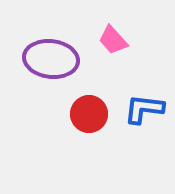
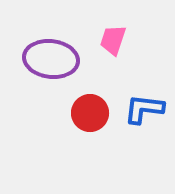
pink trapezoid: rotated 60 degrees clockwise
red circle: moved 1 px right, 1 px up
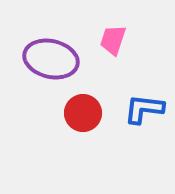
purple ellipse: rotated 6 degrees clockwise
red circle: moved 7 px left
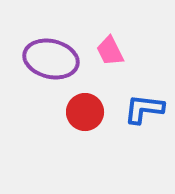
pink trapezoid: moved 3 px left, 11 px down; rotated 44 degrees counterclockwise
red circle: moved 2 px right, 1 px up
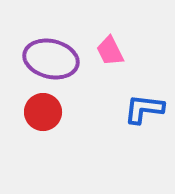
red circle: moved 42 px left
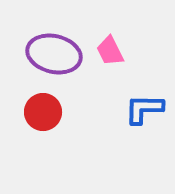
purple ellipse: moved 3 px right, 5 px up
blue L-shape: rotated 6 degrees counterclockwise
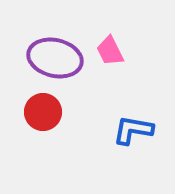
purple ellipse: moved 1 px right, 4 px down
blue L-shape: moved 11 px left, 21 px down; rotated 9 degrees clockwise
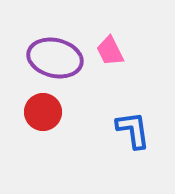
blue L-shape: rotated 72 degrees clockwise
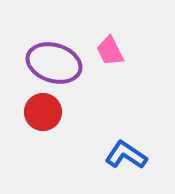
purple ellipse: moved 1 px left, 5 px down; rotated 4 degrees clockwise
blue L-shape: moved 7 px left, 25 px down; rotated 48 degrees counterclockwise
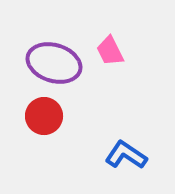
red circle: moved 1 px right, 4 px down
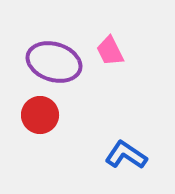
purple ellipse: moved 1 px up
red circle: moved 4 px left, 1 px up
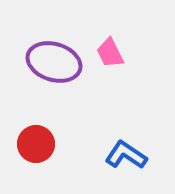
pink trapezoid: moved 2 px down
red circle: moved 4 px left, 29 px down
